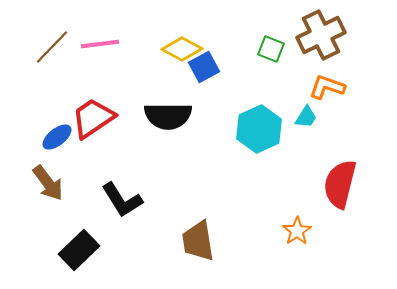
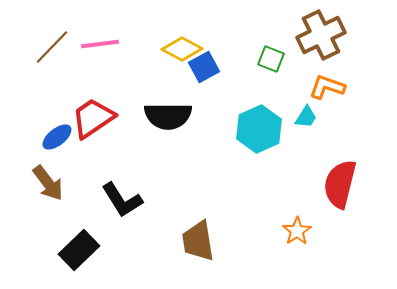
green square: moved 10 px down
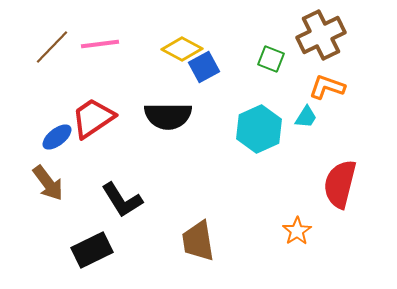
black rectangle: moved 13 px right; rotated 18 degrees clockwise
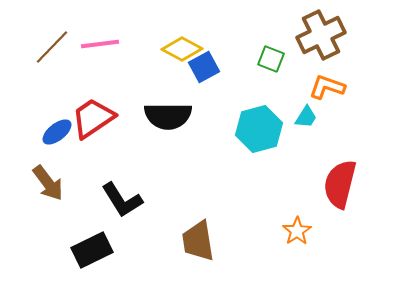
cyan hexagon: rotated 9 degrees clockwise
blue ellipse: moved 5 px up
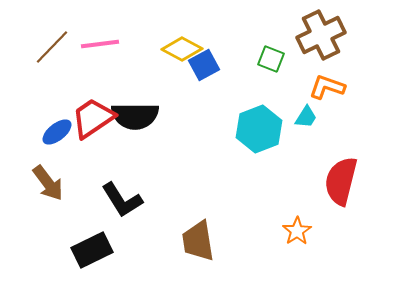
blue square: moved 2 px up
black semicircle: moved 33 px left
cyan hexagon: rotated 6 degrees counterclockwise
red semicircle: moved 1 px right, 3 px up
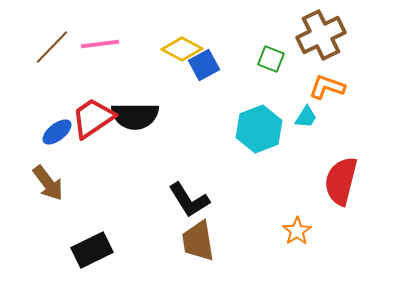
black L-shape: moved 67 px right
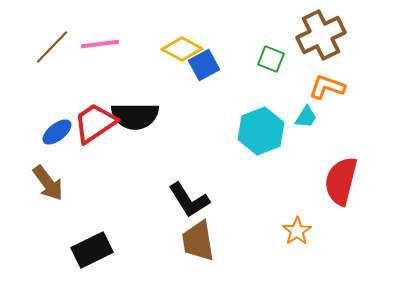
red trapezoid: moved 2 px right, 5 px down
cyan hexagon: moved 2 px right, 2 px down
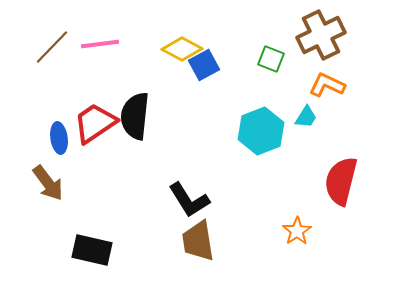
orange L-shape: moved 2 px up; rotated 6 degrees clockwise
black semicircle: rotated 96 degrees clockwise
blue ellipse: moved 2 px right, 6 px down; rotated 60 degrees counterclockwise
black rectangle: rotated 39 degrees clockwise
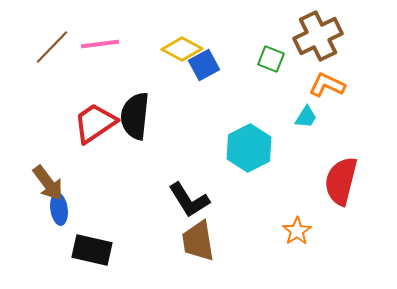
brown cross: moved 3 px left, 1 px down
cyan hexagon: moved 12 px left, 17 px down; rotated 6 degrees counterclockwise
blue ellipse: moved 71 px down
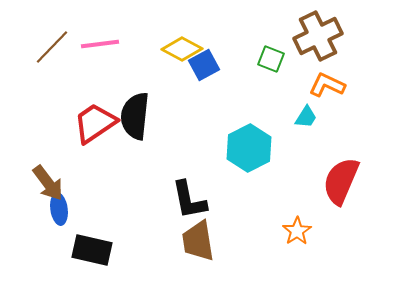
red semicircle: rotated 9 degrees clockwise
black L-shape: rotated 21 degrees clockwise
